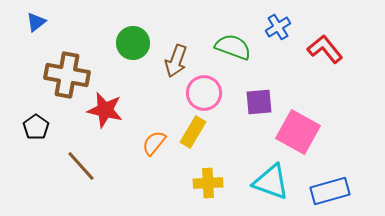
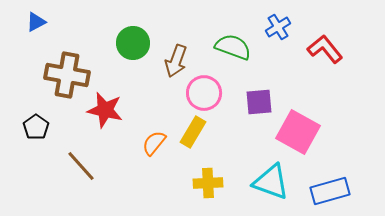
blue triangle: rotated 10 degrees clockwise
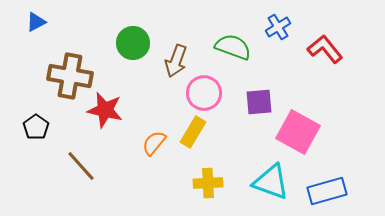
brown cross: moved 3 px right, 1 px down
blue rectangle: moved 3 px left
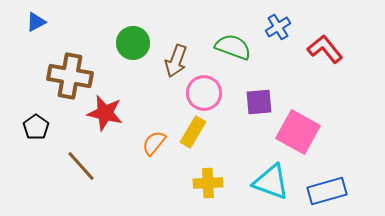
red star: moved 3 px down
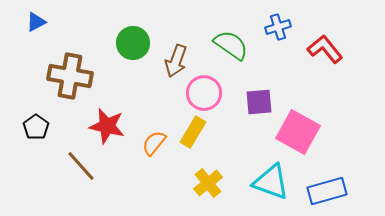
blue cross: rotated 15 degrees clockwise
green semicircle: moved 2 px left, 2 px up; rotated 15 degrees clockwise
red star: moved 2 px right, 13 px down
yellow cross: rotated 36 degrees counterclockwise
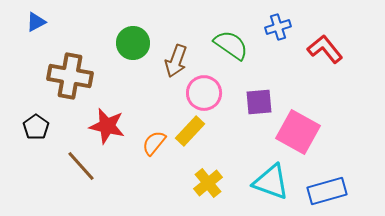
yellow rectangle: moved 3 px left, 1 px up; rotated 12 degrees clockwise
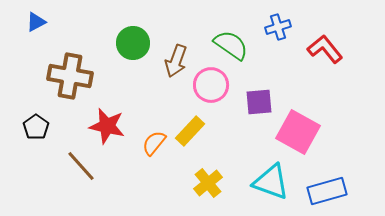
pink circle: moved 7 px right, 8 px up
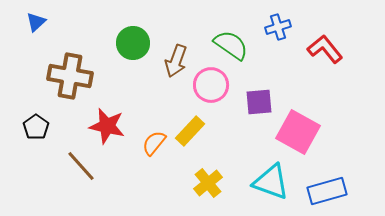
blue triangle: rotated 15 degrees counterclockwise
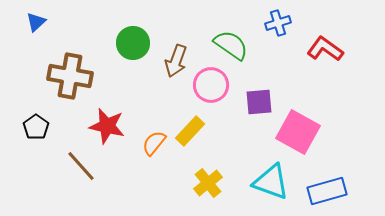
blue cross: moved 4 px up
red L-shape: rotated 15 degrees counterclockwise
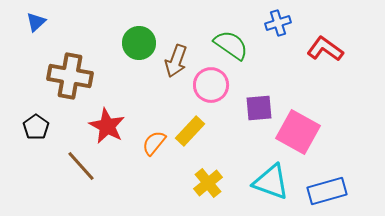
green circle: moved 6 px right
purple square: moved 6 px down
red star: rotated 15 degrees clockwise
